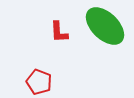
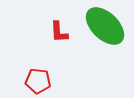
red pentagon: moved 1 px left, 1 px up; rotated 15 degrees counterclockwise
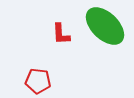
red L-shape: moved 2 px right, 2 px down
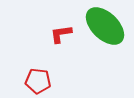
red L-shape: rotated 85 degrees clockwise
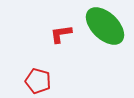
red pentagon: rotated 10 degrees clockwise
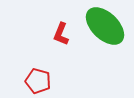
red L-shape: rotated 60 degrees counterclockwise
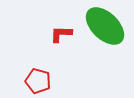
red L-shape: rotated 70 degrees clockwise
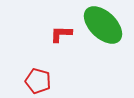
green ellipse: moved 2 px left, 1 px up
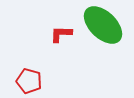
red pentagon: moved 9 px left
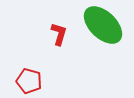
red L-shape: moved 2 px left; rotated 105 degrees clockwise
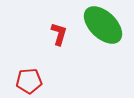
red pentagon: rotated 20 degrees counterclockwise
